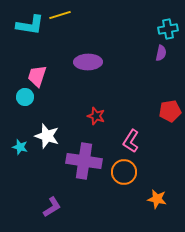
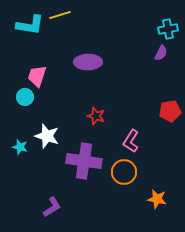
purple semicircle: rotated 14 degrees clockwise
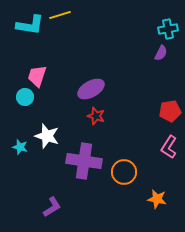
purple ellipse: moved 3 px right, 27 px down; rotated 28 degrees counterclockwise
pink L-shape: moved 38 px right, 6 px down
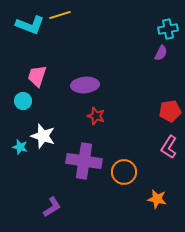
cyan L-shape: rotated 12 degrees clockwise
purple ellipse: moved 6 px left, 4 px up; rotated 24 degrees clockwise
cyan circle: moved 2 px left, 4 px down
white star: moved 4 px left
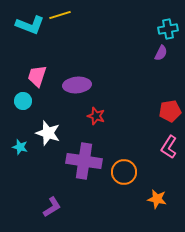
purple ellipse: moved 8 px left
white star: moved 5 px right, 3 px up
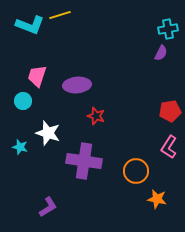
orange circle: moved 12 px right, 1 px up
purple L-shape: moved 4 px left
